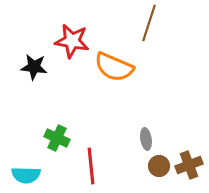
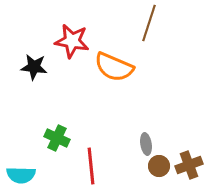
gray ellipse: moved 5 px down
cyan semicircle: moved 5 px left
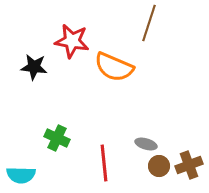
gray ellipse: rotated 65 degrees counterclockwise
red line: moved 13 px right, 3 px up
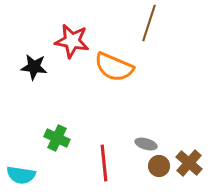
brown cross: moved 2 px up; rotated 28 degrees counterclockwise
cyan semicircle: rotated 8 degrees clockwise
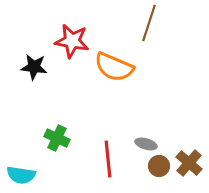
red line: moved 4 px right, 4 px up
